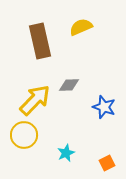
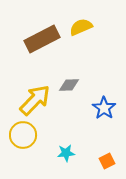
brown rectangle: moved 2 px right, 2 px up; rotated 76 degrees clockwise
blue star: moved 1 px down; rotated 15 degrees clockwise
yellow circle: moved 1 px left
cyan star: rotated 18 degrees clockwise
orange square: moved 2 px up
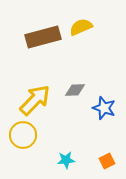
brown rectangle: moved 1 px right, 2 px up; rotated 12 degrees clockwise
gray diamond: moved 6 px right, 5 px down
blue star: rotated 15 degrees counterclockwise
cyan star: moved 7 px down
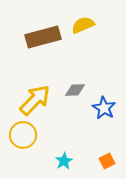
yellow semicircle: moved 2 px right, 2 px up
blue star: rotated 10 degrees clockwise
cyan star: moved 2 px left, 1 px down; rotated 24 degrees counterclockwise
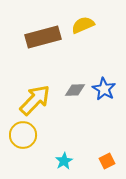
blue star: moved 19 px up
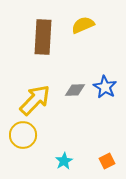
brown rectangle: rotated 72 degrees counterclockwise
blue star: moved 1 px right, 2 px up
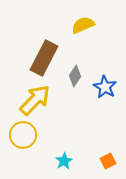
brown rectangle: moved 1 px right, 21 px down; rotated 24 degrees clockwise
gray diamond: moved 14 px up; rotated 55 degrees counterclockwise
orange square: moved 1 px right
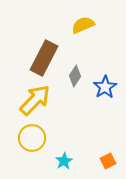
blue star: rotated 10 degrees clockwise
yellow circle: moved 9 px right, 3 px down
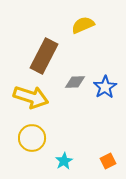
brown rectangle: moved 2 px up
gray diamond: moved 6 px down; rotated 55 degrees clockwise
yellow arrow: moved 4 px left, 3 px up; rotated 64 degrees clockwise
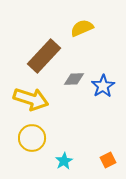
yellow semicircle: moved 1 px left, 3 px down
brown rectangle: rotated 16 degrees clockwise
gray diamond: moved 1 px left, 3 px up
blue star: moved 2 px left, 1 px up
yellow arrow: moved 2 px down
orange square: moved 1 px up
